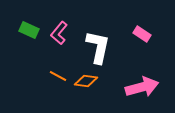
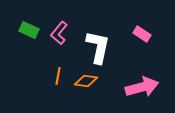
orange line: rotated 72 degrees clockwise
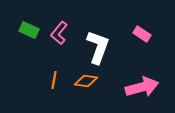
white L-shape: rotated 8 degrees clockwise
orange line: moved 4 px left, 4 px down
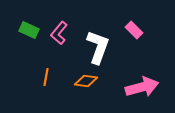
pink rectangle: moved 8 px left, 4 px up; rotated 12 degrees clockwise
orange line: moved 8 px left, 3 px up
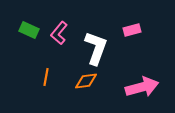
pink rectangle: moved 2 px left; rotated 60 degrees counterclockwise
white L-shape: moved 2 px left, 1 px down
orange diamond: rotated 15 degrees counterclockwise
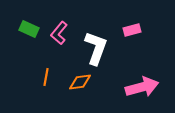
green rectangle: moved 1 px up
orange diamond: moved 6 px left, 1 px down
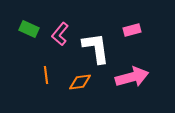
pink L-shape: moved 1 px right, 1 px down
white L-shape: rotated 28 degrees counterclockwise
orange line: moved 2 px up; rotated 18 degrees counterclockwise
pink arrow: moved 10 px left, 10 px up
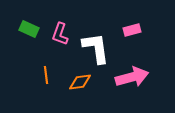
pink L-shape: rotated 20 degrees counterclockwise
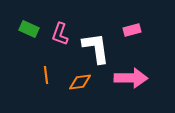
pink arrow: moved 1 px left, 1 px down; rotated 16 degrees clockwise
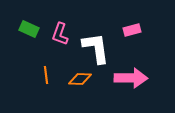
orange diamond: moved 3 px up; rotated 10 degrees clockwise
